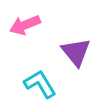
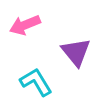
cyan L-shape: moved 4 px left, 2 px up
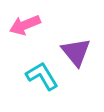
cyan L-shape: moved 6 px right, 6 px up
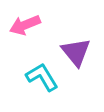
cyan L-shape: moved 1 px down
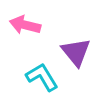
pink arrow: rotated 36 degrees clockwise
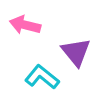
cyan L-shape: rotated 20 degrees counterclockwise
